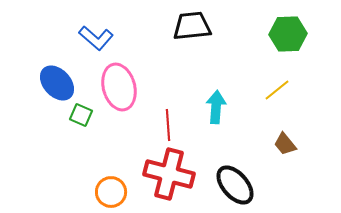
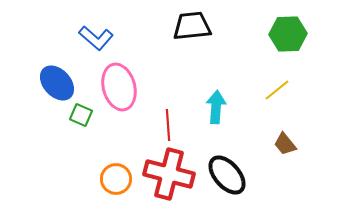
black ellipse: moved 8 px left, 10 px up
orange circle: moved 5 px right, 13 px up
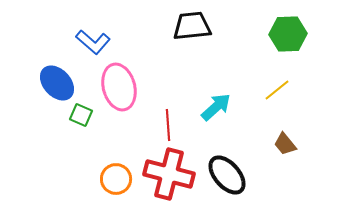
blue L-shape: moved 3 px left, 4 px down
cyan arrow: rotated 44 degrees clockwise
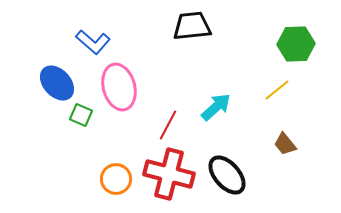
green hexagon: moved 8 px right, 10 px down
red line: rotated 32 degrees clockwise
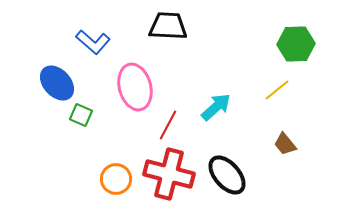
black trapezoid: moved 24 px left; rotated 9 degrees clockwise
pink ellipse: moved 16 px right
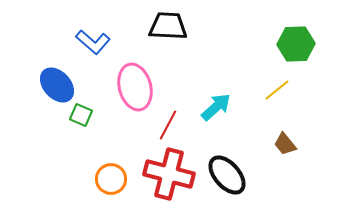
blue ellipse: moved 2 px down
orange circle: moved 5 px left
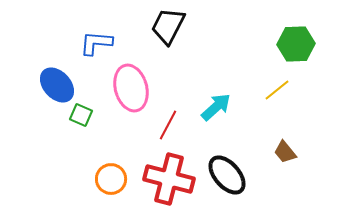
black trapezoid: rotated 66 degrees counterclockwise
blue L-shape: moved 3 px right, 1 px down; rotated 144 degrees clockwise
pink ellipse: moved 4 px left, 1 px down
brown trapezoid: moved 8 px down
red cross: moved 5 px down
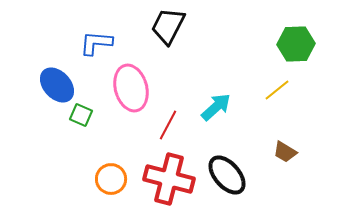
brown trapezoid: rotated 20 degrees counterclockwise
